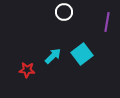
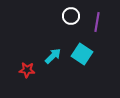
white circle: moved 7 px right, 4 px down
purple line: moved 10 px left
cyan square: rotated 20 degrees counterclockwise
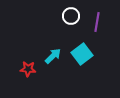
cyan square: rotated 20 degrees clockwise
red star: moved 1 px right, 1 px up
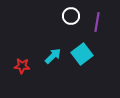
red star: moved 6 px left, 3 px up
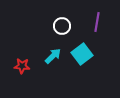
white circle: moved 9 px left, 10 px down
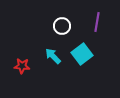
cyan arrow: rotated 90 degrees counterclockwise
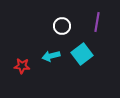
cyan arrow: moved 2 px left; rotated 60 degrees counterclockwise
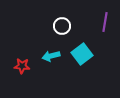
purple line: moved 8 px right
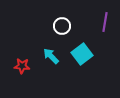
cyan arrow: rotated 60 degrees clockwise
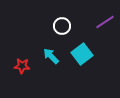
purple line: rotated 48 degrees clockwise
